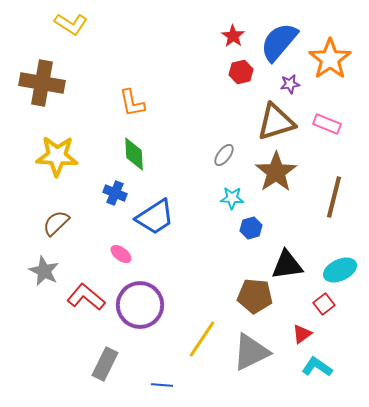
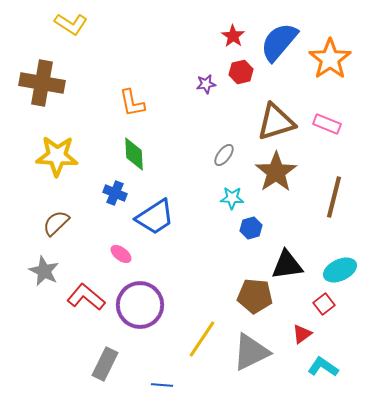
purple star: moved 84 px left
cyan L-shape: moved 6 px right
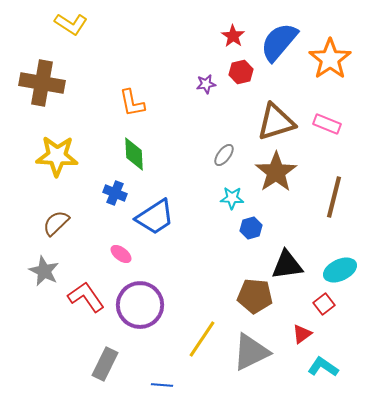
red L-shape: rotated 15 degrees clockwise
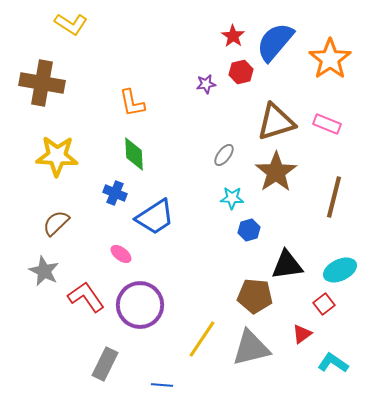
blue semicircle: moved 4 px left
blue hexagon: moved 2 px left, 2 px down
gray triangle: moved 4 px up; rotated 12 degrees clockwise
cyan L-shape: moved 10 px right, 4 px up
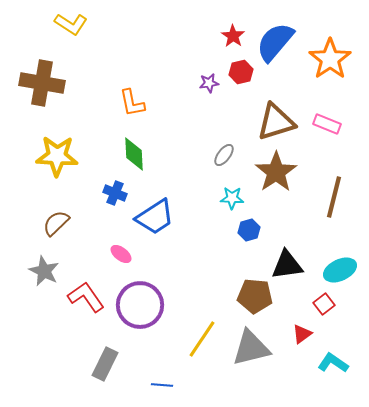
purple star: moved 3 px right, 1 px up
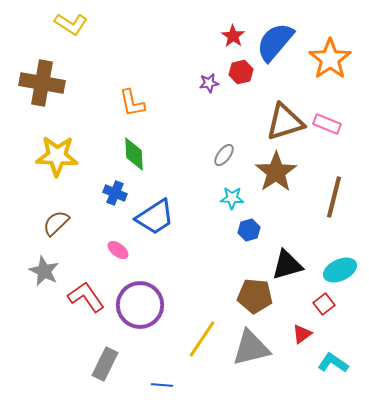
brown triangle: moved 9 px right
pink ellipse: moved 3 px left, 4 px up
black triangle: rotated 8 degrees counterclockwise
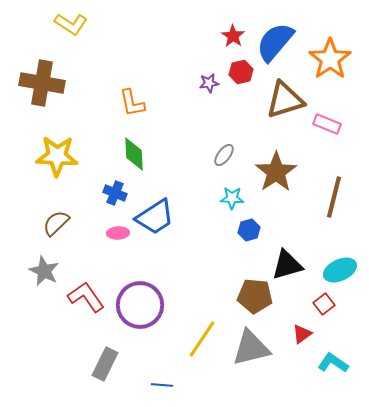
brown triangle: moved 22 px up
pink ellipse: moved 17 px up; rotated 40 degrees counterclockwise
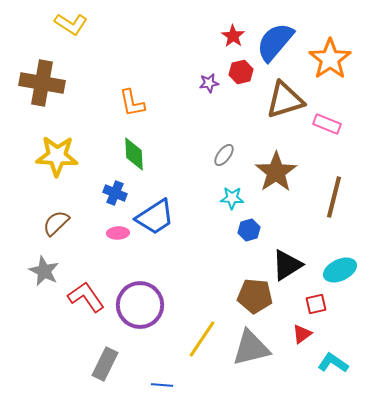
black triangle: rotated 16 degrees counterclockwise
red square: moved 8 px left; rotated 25 degrees clockwise
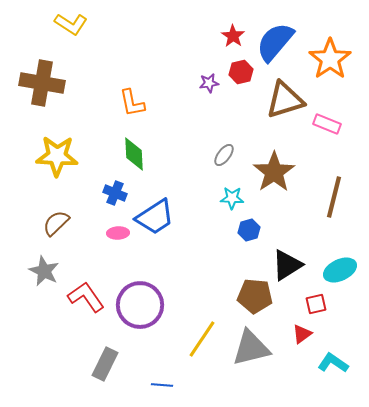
brown star: moved 2 px left
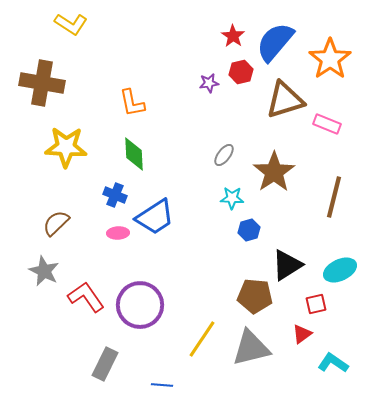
yellow star: moved 9 px right, 9 px up
blue cross: moved 2 px down
